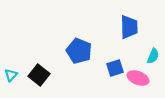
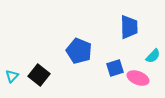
cyan semicircle: rotated 21 degrees clockwise
cyan triangle: moved 1 px right, 1 px down
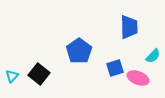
blue pentagon: rotated 15 degrees clockwise
black square: moved 1 px up
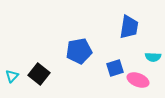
blue trapezoid: rotated 10 degrees clockwise
blue pentagon: rotated 25 degrees clockwise
cyan semicircle: moved 1 px down; rotated 49 degrees clockwise
pink ellipse: moved 2 px down
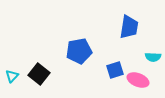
blue square: moved 2 px down
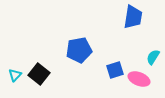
blue trapezoid: moved 4 px right, 10 px up
blue pentagon: moved 1 px up
cyan semicircle: rotated 119 degrees clockwise
cyan triangle: moved 3 px right, 1 px up
pink ellipse: moved 1 px right, 1 px up
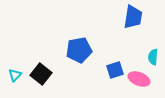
cyan semicircle: rotated 28 degrees counterclockwise
black square: moved 2 px right
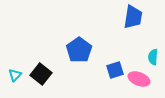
blue pentagon: rotated 25 degrees counterclockwise
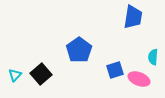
black square: rotated 10 degrees clockwise
